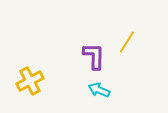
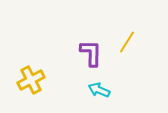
purple L-shape: moved 3 px left, 3 px up
yellow cross: moved 1 px right, 1 px up
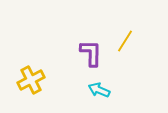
yellow line: moved 2 px left, 1 px up
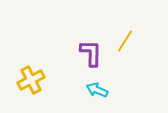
cyan arrow: moved 2 px left
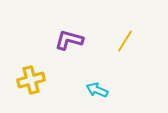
purple L-shape: moved 22 px left, 13 px up; rotated 76 degrees counterclockwise
yellow cross: rotated 12 degrees clockwise
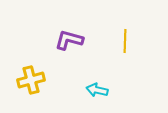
yellow line: rotated 30 degrees counterclockwise
cyan arrow: rotated 10 degrees counterclockwise
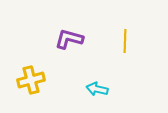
purple L-shape: moved 1 px up
cyan arrow: moved 1 px up
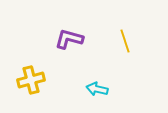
yellow line: rotated 20 degrees counterclockwise
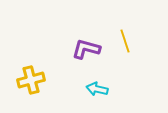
purple L-shape: moved 17 px right, 10 px down
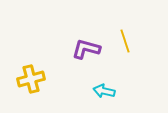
yellow cross: moved 1 px up
cyan arrow: moved 7 px right, 2 px down
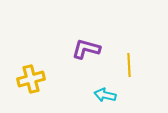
yellow line: moved 4 px right, 24 px down; rotated 15 degrees clockwise
cyan arrow: moved 1 px right, 4 px down
